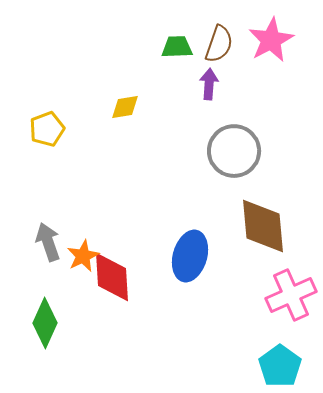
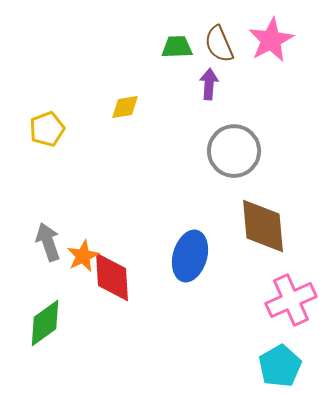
brown semicircle: rotated 138 degrees clockwise
pink cross: moved 5 px down
green diamond: rotated 30 degrees clockwise
cyan pentagon: rotated 6 degrees clockwise
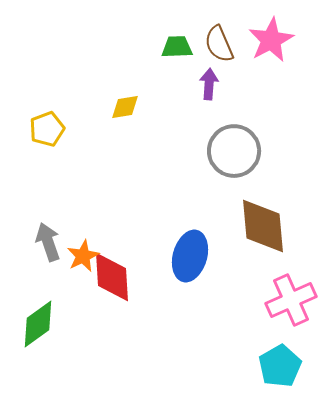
green diamond: moved 7 px left, 1 px down
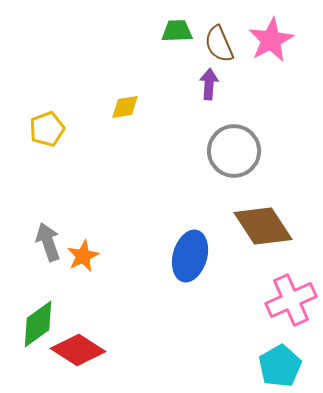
green trapezoid: moved 16 px up
brown diamond: rotated 28 degrees counterclockwise
red diamond: moved 34 px left, 73 px down; rotated 54 degrees counterclockwise
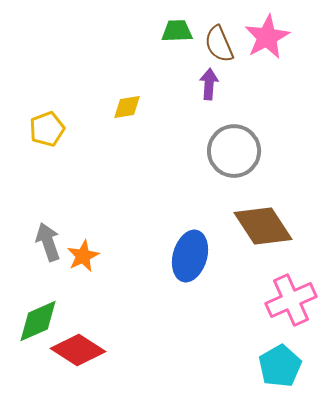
pink star: moved 4 px left, 3 px up
yellow diamond: moved 2 px right
green diamond: moved 3 px up; rotated 12 degrees clockwise
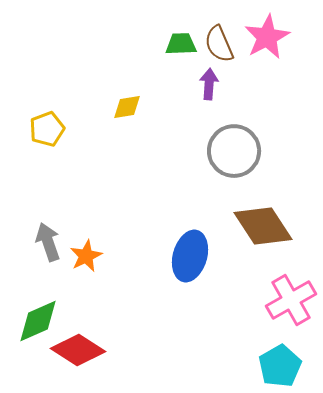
green trapezoid: moved 4 px right, 13 px down
orange star: moved 3 px right
pink cross: rotated 6 degrees counterclockwise
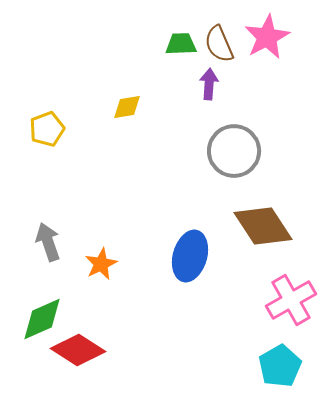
orange star: moved 15 px right, 8 px down
green diamond: moved 4 px right, 2 px up
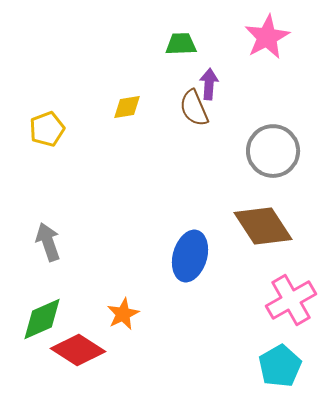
brown semicircle: moved 25 px left, 64 px down
gray circle: moved 39 px right
orange star: moved 22 px right, 50 px down
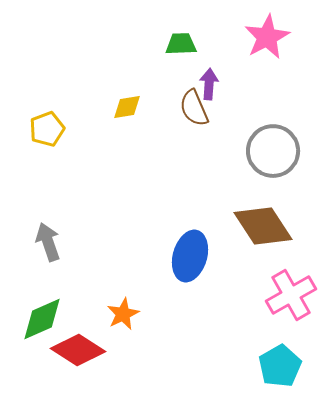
pink cross: moved 5 px up
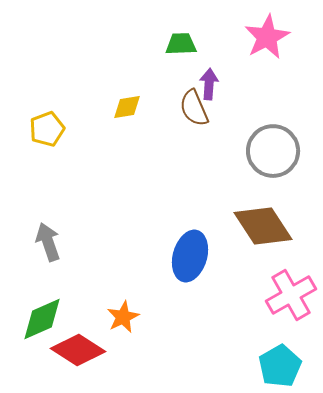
orange star: moved 3 px down
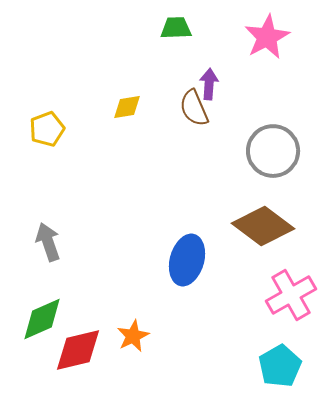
green trapezoid: moved 5 px left, 16 px up
brown diamond: rotated 20 degrees counterclockwise
blue ellipse: moved 3 px left, 4 px down
orange star: moved 10 px right, 19 px down
red diamond: rotated 46 degrees counterclockwise
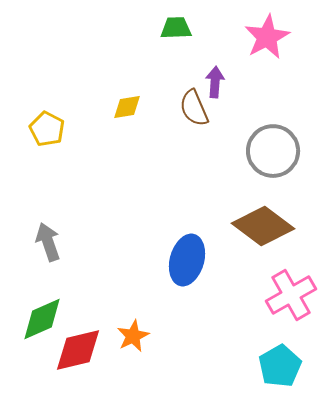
purple arrow: moved 6 px right, 2 px up
yellow pentagon: rotated 24 degrees counterclockwise
